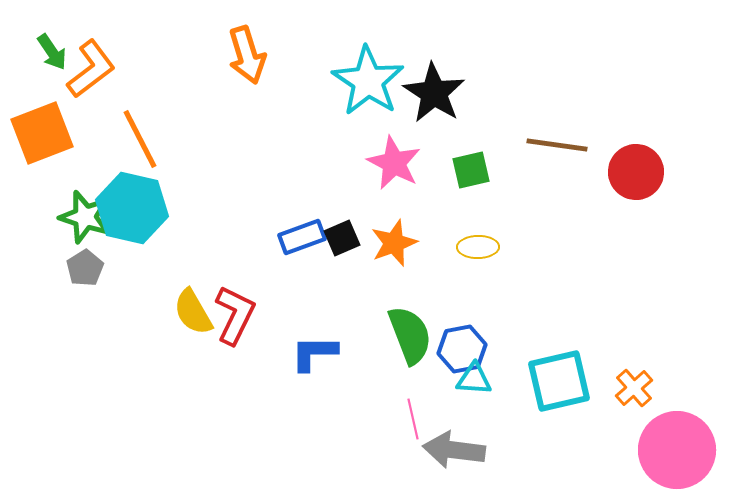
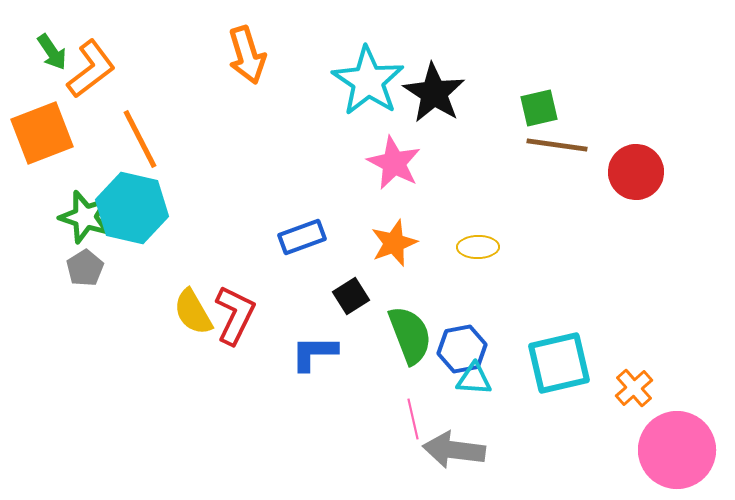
green square: moved 68 px right, 62 px up
black square: moved 9 px right, 58 px down; rotated 9 degrees counterclockwise
cyan square: moved 18 px up
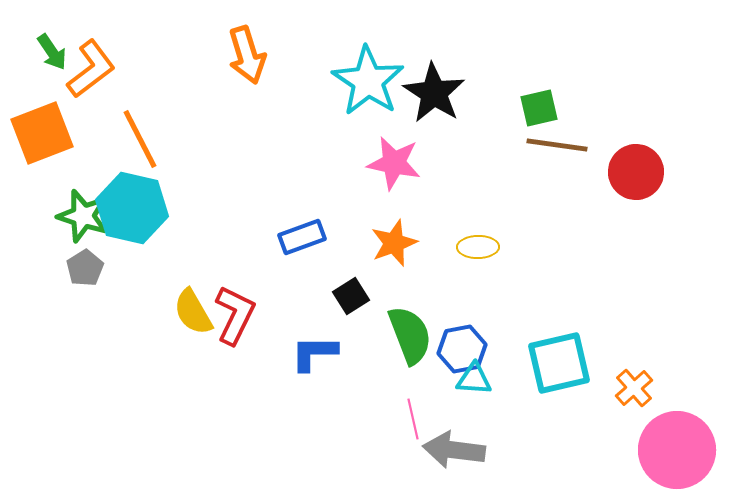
pink star: rotated 16 degrees counterclockwise
green star: moved 2 px left, 1 px up
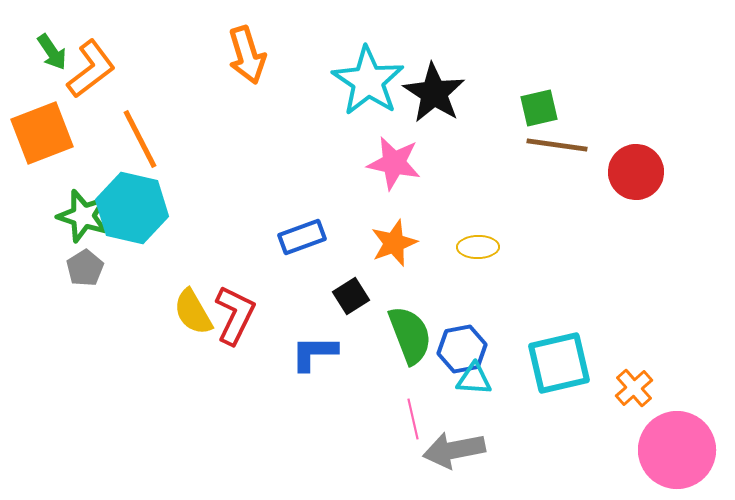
gray arrow: rotated 18 degrees counterclockwise
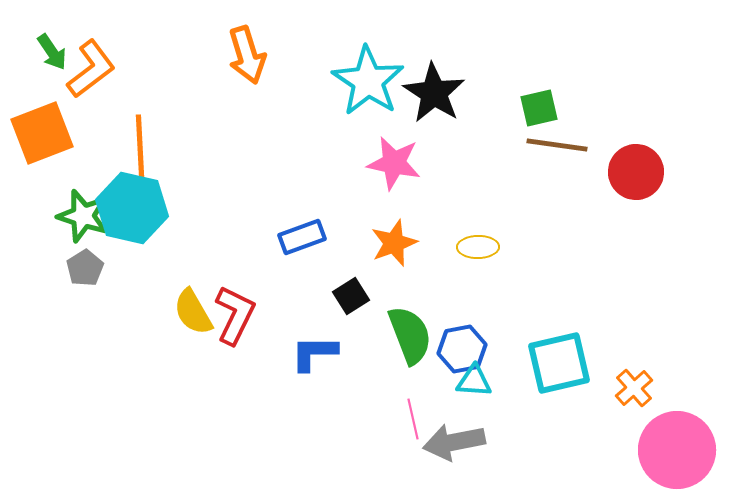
orange line: moved 7 px down; rotated 24 degrees clockwise
cyan triangle: moved 2 px down
gray arrow: moved 8 px up
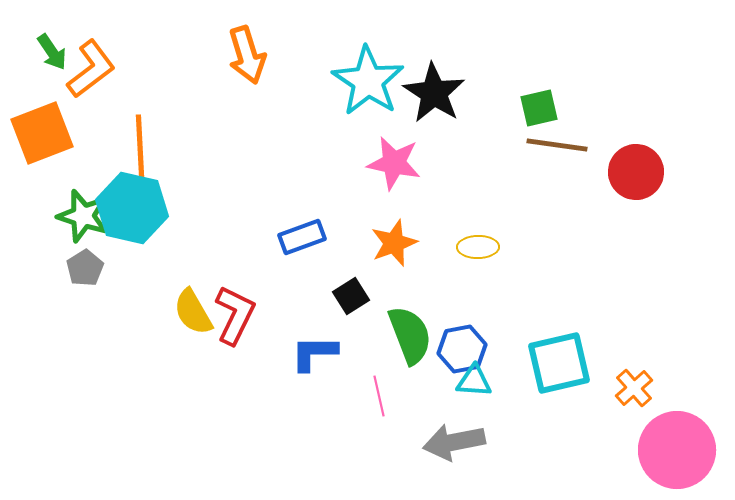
pink line: moved 34 px left, 23 px up
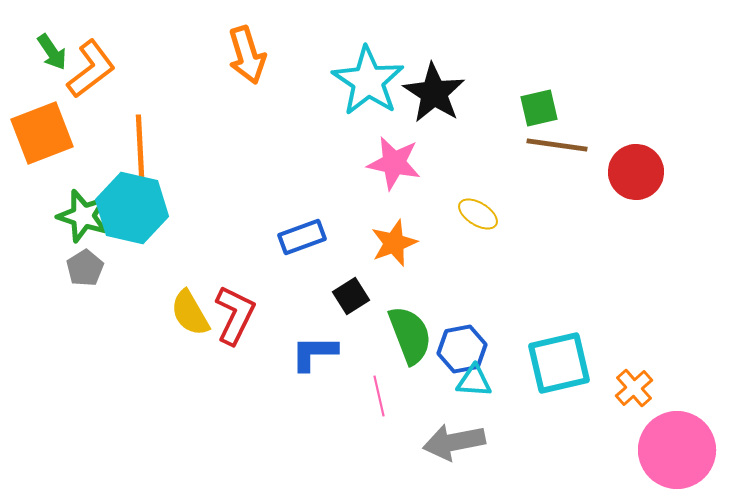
yellow ellipse: moved 33 px up; rotated 33 degrees clockwise
yellow semicircle: moved 3 px left, 1 px down
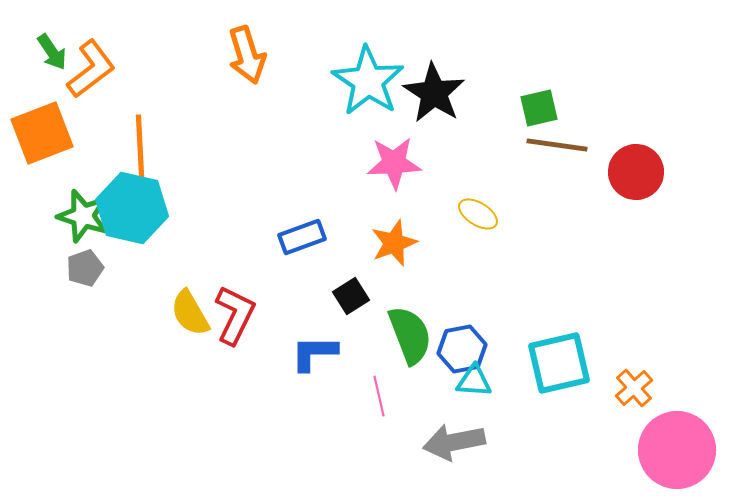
pink star: rotated 14 degrees counterclockwise
gray pentagon: rotated 12 degrees clockwise
